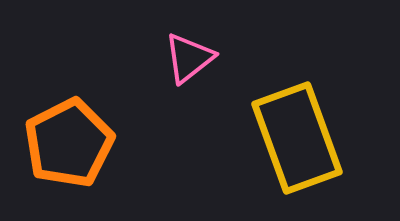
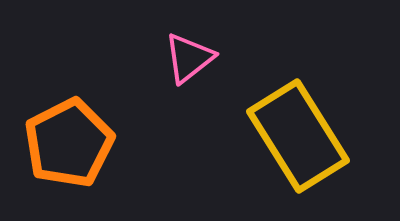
yellow rectangle: moved 1 px right, 2 px up; rotated 12 degrees counterclockwise
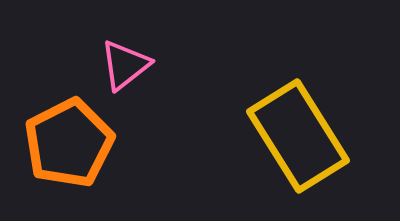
pink triangle: moved 64 px left, 7 px down
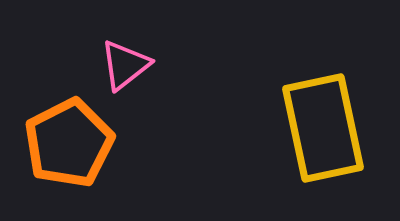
yellow rectangle: moved 25 px right, 8 px up; rotated 20 degrees clockwise
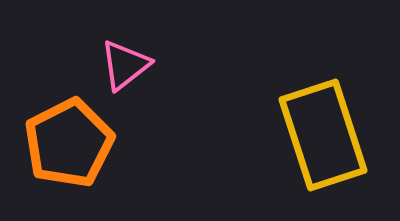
yellow rectangle: moved 7 px down; rotated 6 degrees counterclockwise
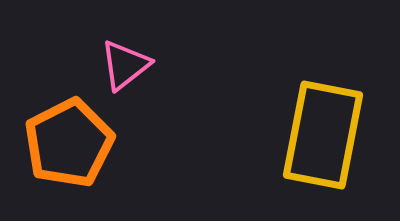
yellow rectangle: rotated 29 degrees clockwise
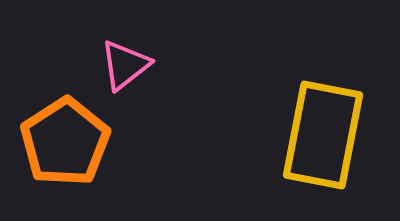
orange pentagon: moved 4 px left, 1 px up; rotated 6 degrees counterclockwise
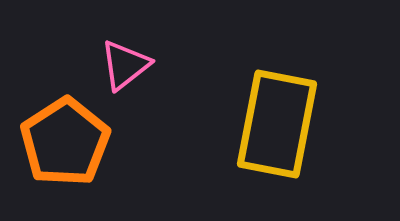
yellow rectangle: moved 46 px left, 11 px up
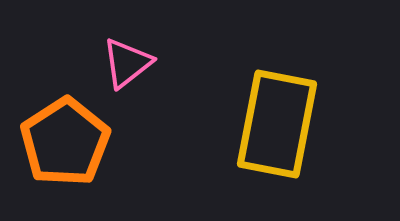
pink triangle: moved 2 px right, 2 px up
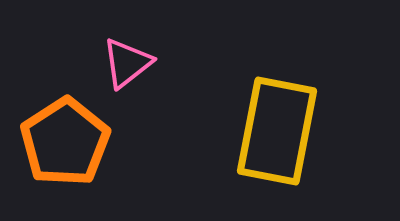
yellow rectangle: moved 7 px down
